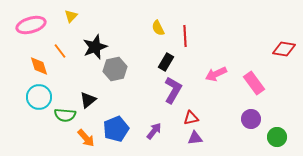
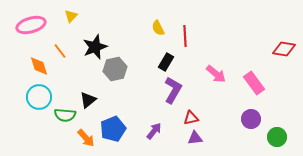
pink arrow: rotated 115 degrees counterclockwise
blue pentagon: moved 3 px left
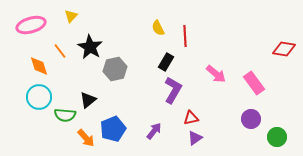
black star: moved 5 px left; rotated 20 degrees counterclockwise
purple triangle: rotated 28 degrees counterclockwise
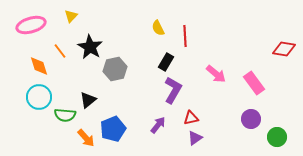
purple arrow: moved 4 px right, 6 px up
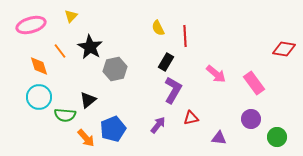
purple triangle: moved 24 px right; rotated 42 degrees clockwise
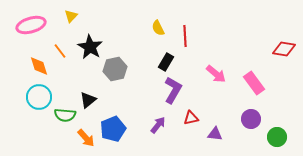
purple triangle: moved 4 px left, 4 px up
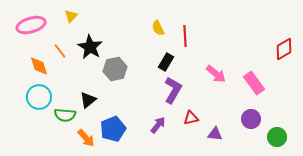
red diamond: rotated 40 degrees counterclockwise
